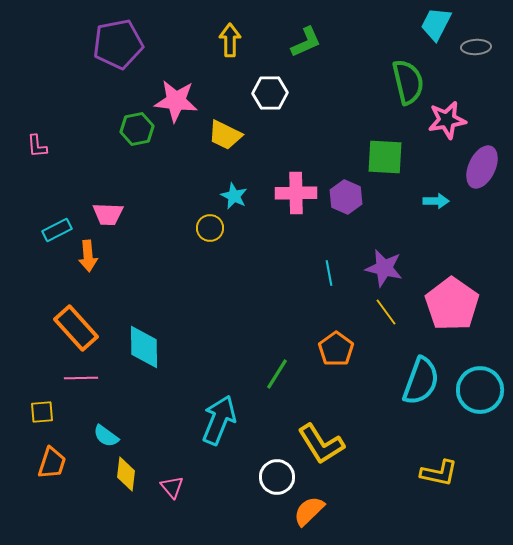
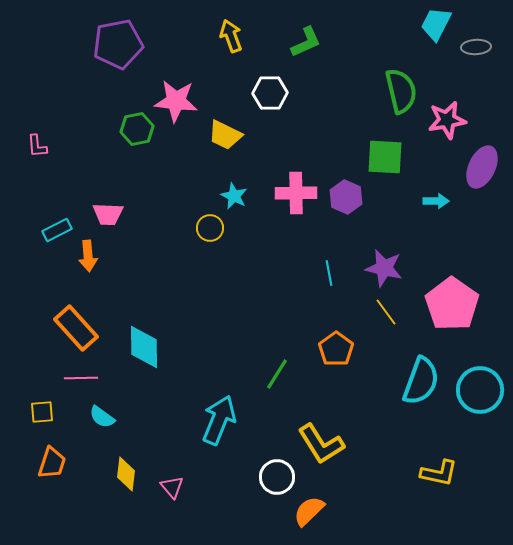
yellow arrow at (230, 40): moved 1 px right, 4 px up; rotated 20 degrees counterclockwise
green semicircle at (408, 82): moved 7 px left, 9 px down
cyan semicircle at (106, 436): moved 4 px left, 19 px up
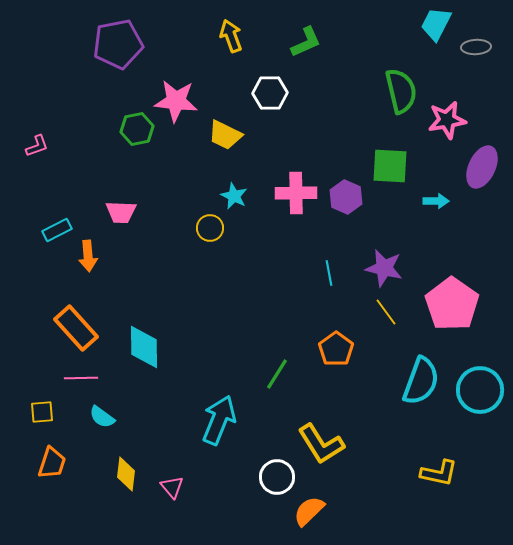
pink L-shape at (37, 146): rotated 105 degrees counterclockwise
green square at (385, 157): moved 5 px right, 9 px down
pink trapezoid at (108, 214): moved 13 px right, 2 px up
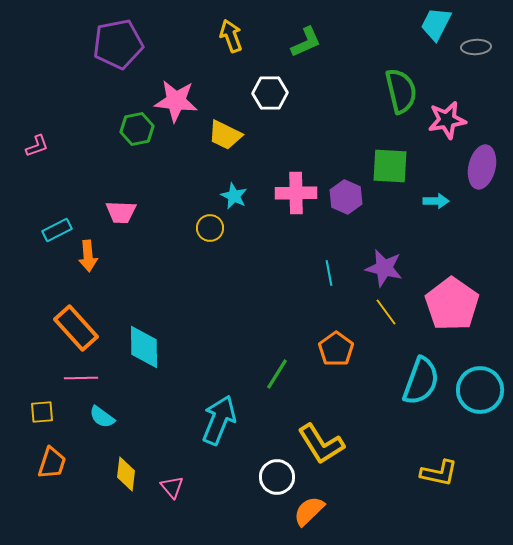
purple ellipse at (482, 167): rotated 12 degrees counterclockwise
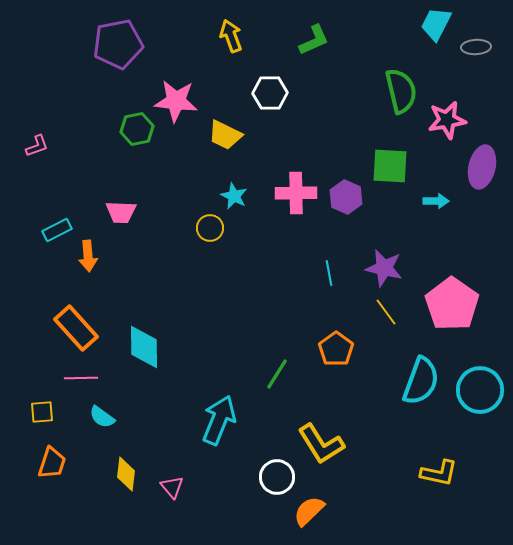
green L-shape at (306, 42): moved 8 px right, 2 px up
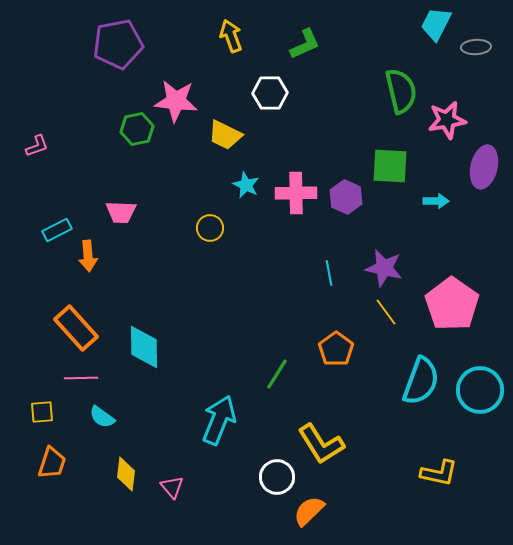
green L-shape at (314, 40): moved 9 px left, 4 px down
purple ellipse at (482, 167): moved 2 px right
cyan star at (234, 196): moved 12 px right, 11 px up
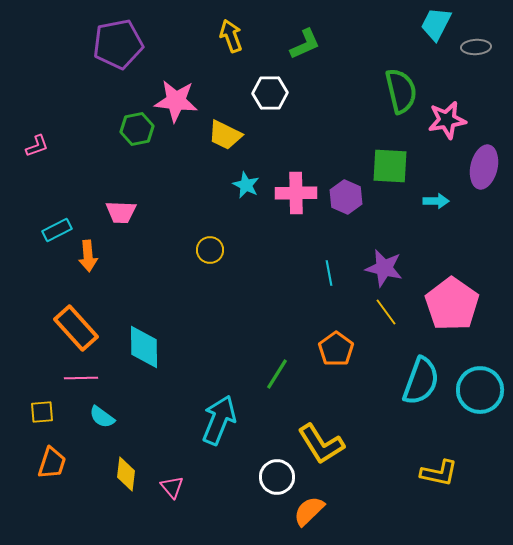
yellow circle at (210, 228): moved 22 px down
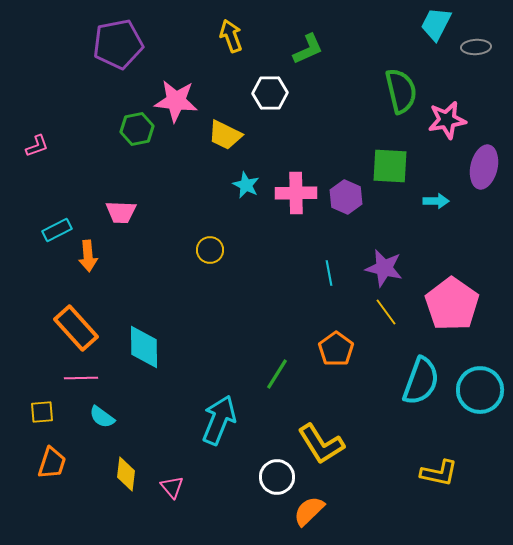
green L-shape at (305, 44): moved 3 px right, 5 px down
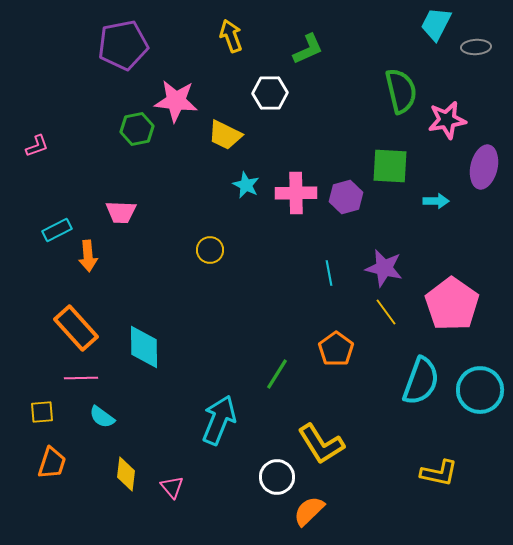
purple pentagon at (118, 44): moved 5 px right, 1 px down
purple hexagon at (346, 197): rotated 20 degrees clockwise
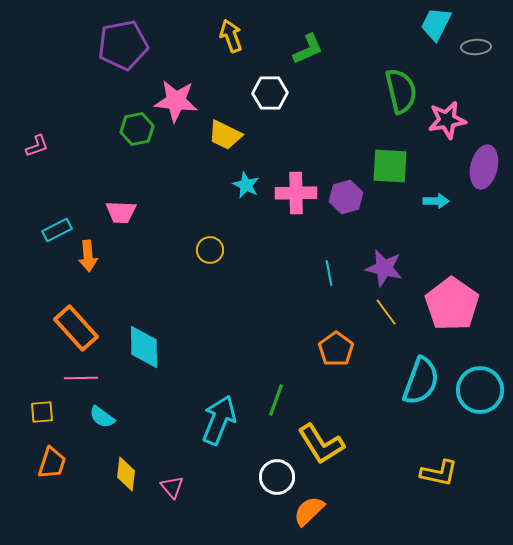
green line at (277, 374): moved 1 px left, 26 px down; rotated 12 degrees counterclockwise
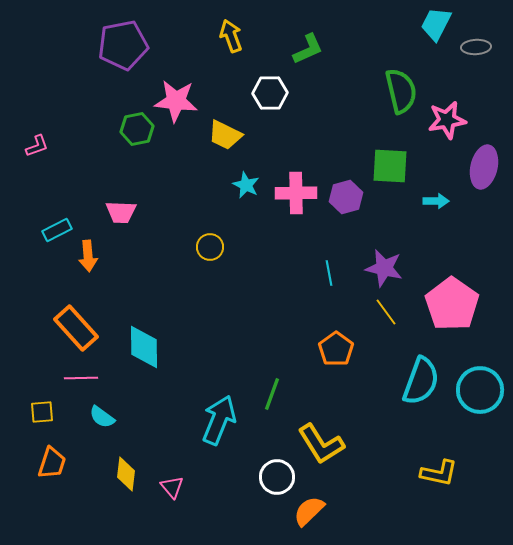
yellow circle at (210, 250): moved 3 px up
green line at (276, 400): moved 4 px left, 6 px up
